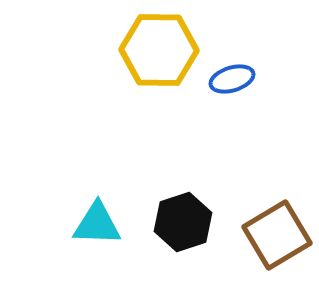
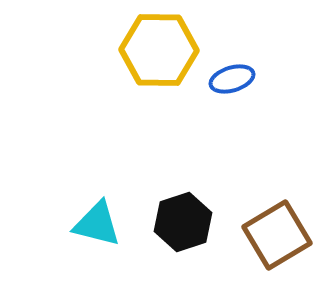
cyan triangle: rotated 12 degrees clockwise
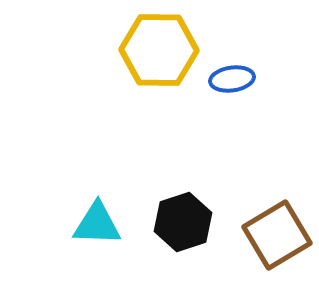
blue ellipse: rotated 9 degrees clockwise
cyan triangle: rotated 12 degrees counterclockwise
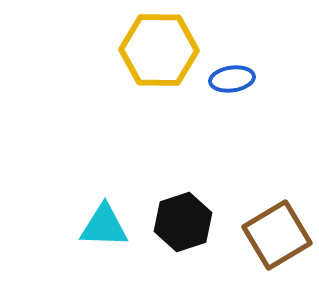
cyan triangle: moved 7 px right, 2 px down
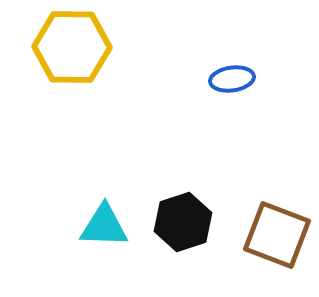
yellow hexagon: moved 87 px left, 3 px up
brown square: rotated 38 degrees counterclockwise
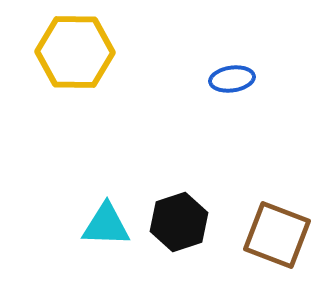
yellow hexagon: moved 3 px right, 5 px down
black hexagon: moved 4 px left
cyan triangle: moved 2 px right, 1 px up
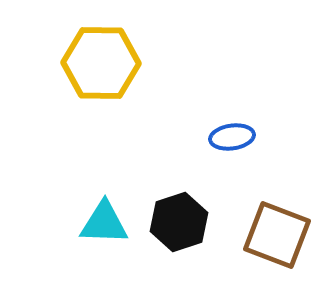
yellow hexagon: moved 26 px right, 11 px down
blue ellipse: moved 58 px down
cyan triangle: moved 2 px left, 2 px up
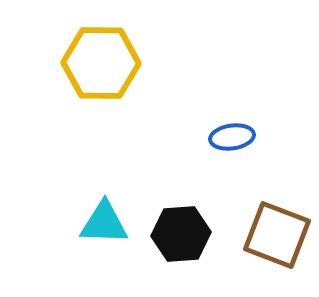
black hexagon: moved 2 px right, 12 px down; rotated 14 degrees clockwise
